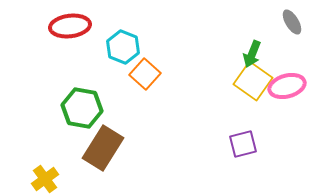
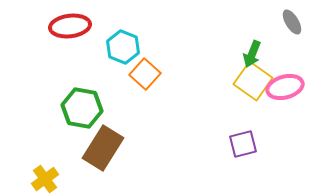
pink ellipse: moved 2 px left, 1 px down
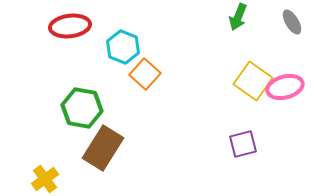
green arrow: moved 14 px left, 37 px up
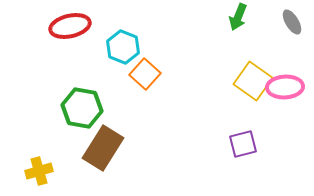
red ellipse: rotated 6 degrees counterclockwise
pink ellipse: rotated 12 degrees clockwise
yellow cross: moved 6 px left, 8 px up; rotated 20 degrees clockwise
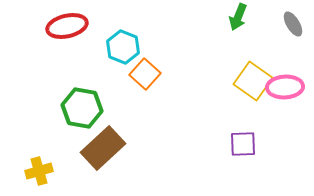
gray ellipse: moved 1 px right, 2 px down
red ellipse: moved 3 px left
purple square: rotated 12 degrees clockwise
brown rectangle: rotated 15 degrees clockwise
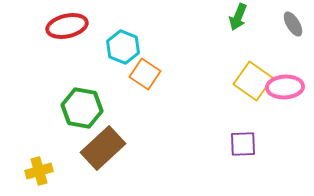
orange square: rotated 8 degrees counterclockwise
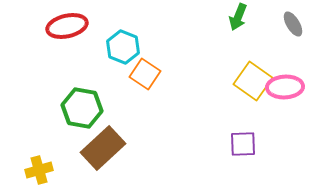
yellow cross: moved 1 px up
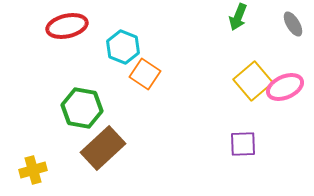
yellow square: rotated 15 degrees clockwise
pink ellipse: rotated 21 degrees counterclockwise
yellow cross: moved 6 px left
